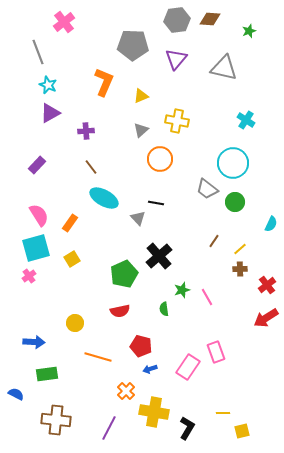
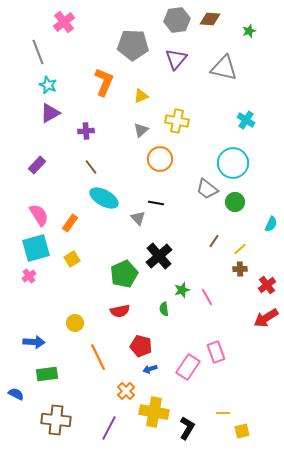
orange line at (98, 357): rotated 48 degrees clockwise
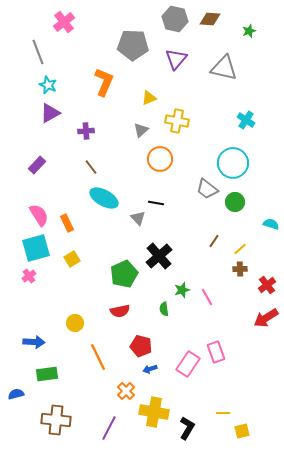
gray hexagon at (177, 20): moved 2 px left, 1 px up; rotated 20 degrees clockwise
yellow triangle at (141, 96): moved 8 px right, 2 px down
orange rectangle at (70, 223): moved 3 px left; rotated 60 degrees counterclockwise
cyan semicircle at (271, 224): rotated 98 degrees counterclockwise
pink rectangle at (188, 367): moved 3 px up
blue semicircle at (16, 394): rotated 42 degrees counterclockwise
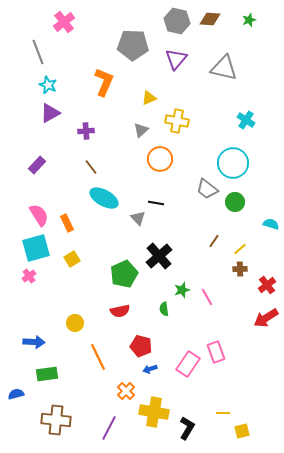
gray hexagon at (175, 19): moved 2 px right, 2 px down
green star at (249, 31): moved 11 px up
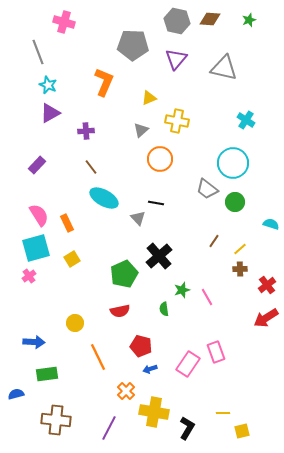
pink cross at (64, 22): rotated 35 degrees counterclockwise
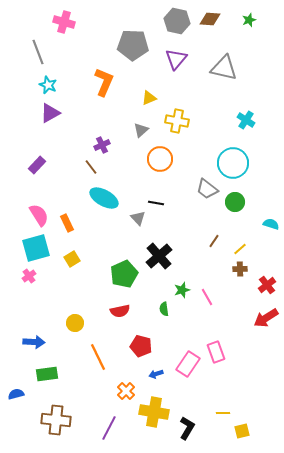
purple cross at (86, 131): moved 16 px right, 14 px down; rotated 21 degrees counterclockwise
blue arrow at (150, 369): moved 6 px right, 5 px down
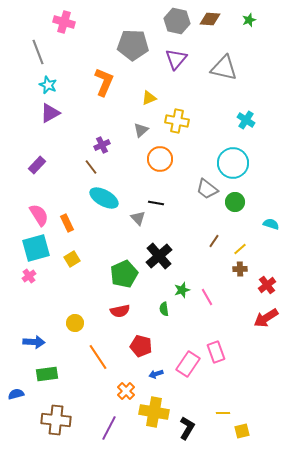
orange line at (98, 357): rotated 8 degrees counterclockwise
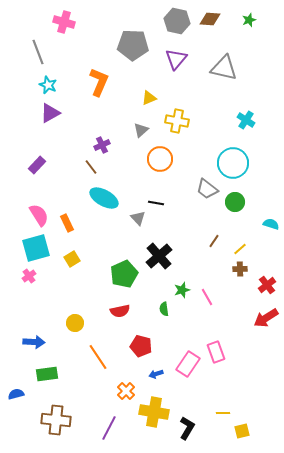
orange L-shape at (104, 82): moved 5 px left
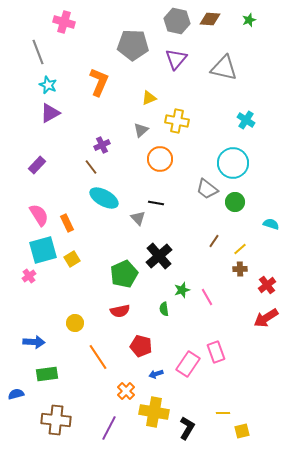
cyan square at (36, 248): moved 7 px right, 2 px down
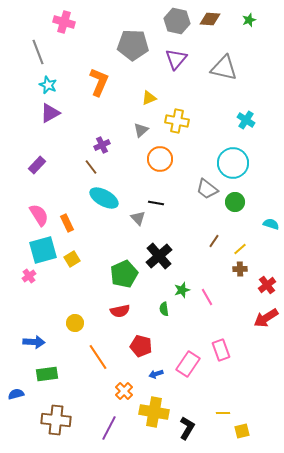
pink rectangle at (216, 352): moved 5 px right, 2 px up
orange cross at (126, 391): moved 2 px left
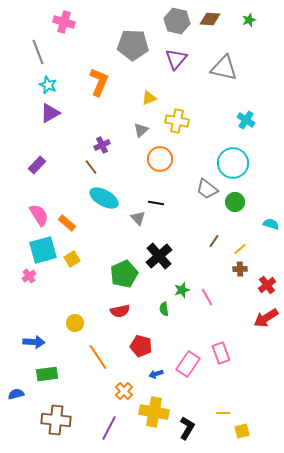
orange rectangle at (67, 223): rotated 24 degrees counterclockwise
pink rectangle at (221, 350): moved 3 px down
